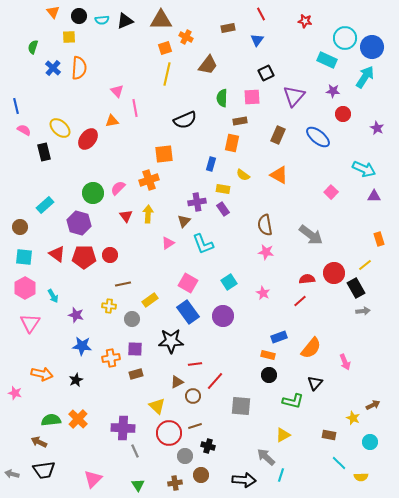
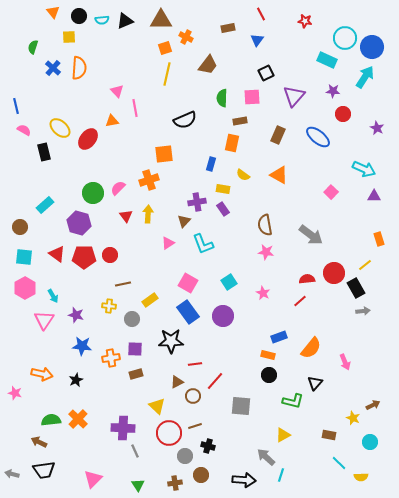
pink triangle at (30, 323): moved 14 px right, 3 px up
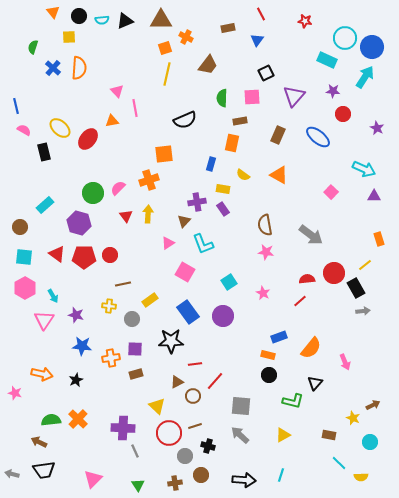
pink square at (188, 283): moved 3 px left, 11 px up
gray arrow at (266, 457): moved 26 px left, 22 px up
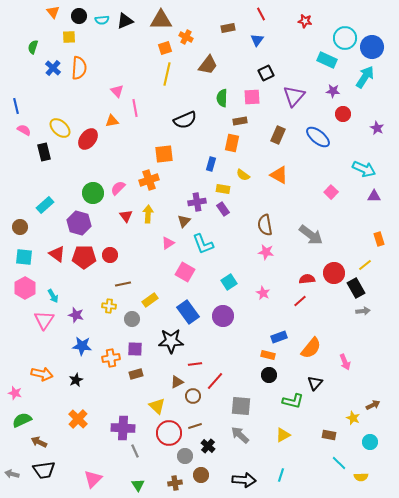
green semicircle at (51, 420): moved 29 px left; rotated 18 degrees counterclockwise
black cross at (208, 446): rotated 24 degrees clockwise
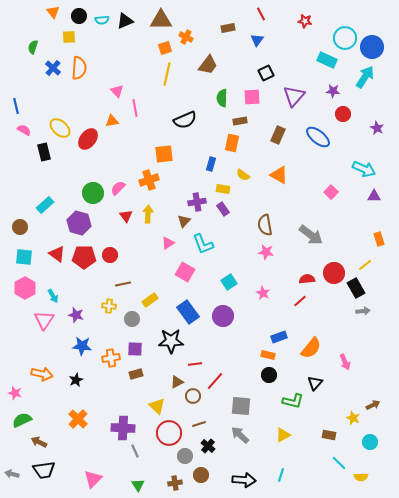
brown line at (195, 426): moved 4 px right, 2 px up
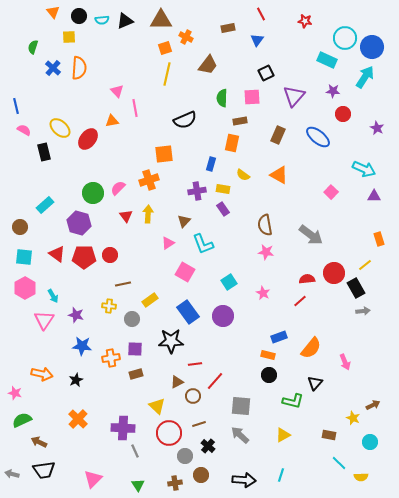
purple cross at (197, 202): moved 11 px up
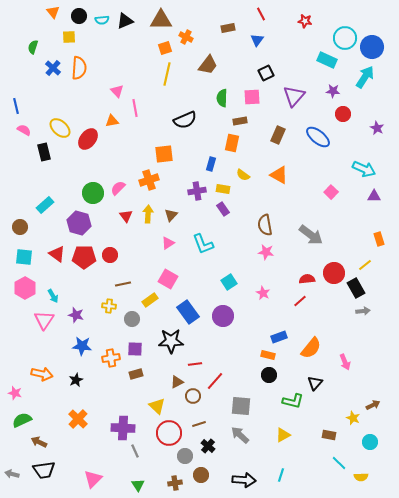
brown triangle at (184, 221): moved 13 px left, 6 px up
pink square at (185, 272): moved 17 px left, 7 px down
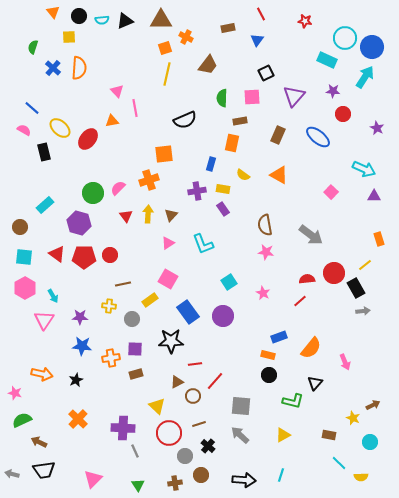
blue line at (16, 106): moved 16 px right, 2 px down; rotated 35 degrees counterclockwise
purple star at (76, 315): moved 4 px right, 2 px down; rotated 14 degrees counterclockwise
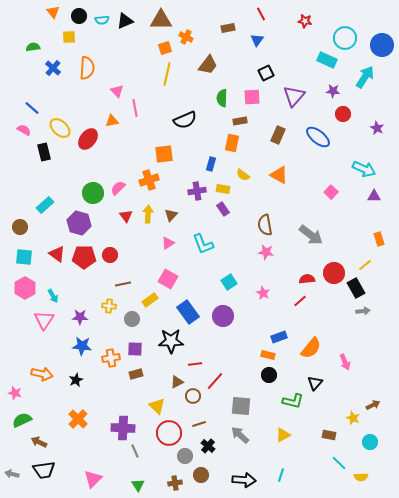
green semicircle at (33, 47): rotated 64 degrees clockwise
blue circle at (372, 47): moved 10 px right, 2 px up
orange semicircle at (79, 68): moved 8 px right
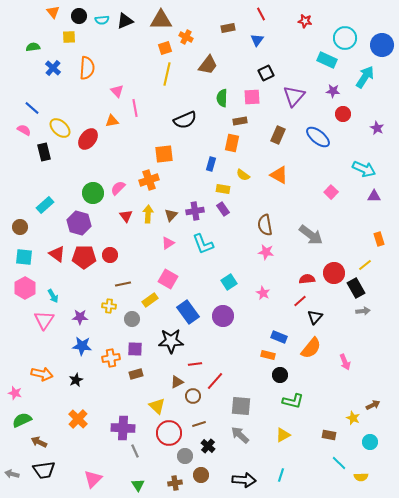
purple cross at (197, 191): moved 2 px left, 20 px down
blue rectangle at (279, 337): rotated 42 degrees clockwise
black circle at (269, 375): moved 11 px right
black triangle at (315, 383): moved 66 px up
